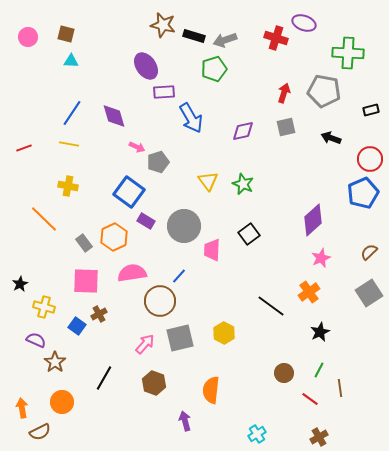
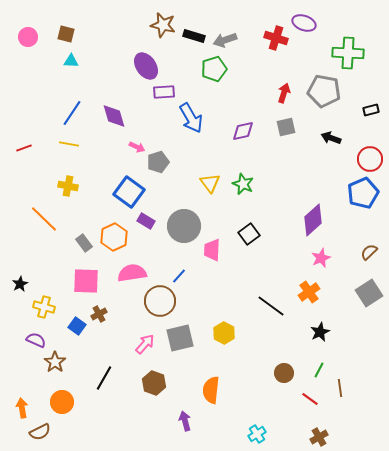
yellow triangle at (208, 181): moved 2 px right, 2 px down
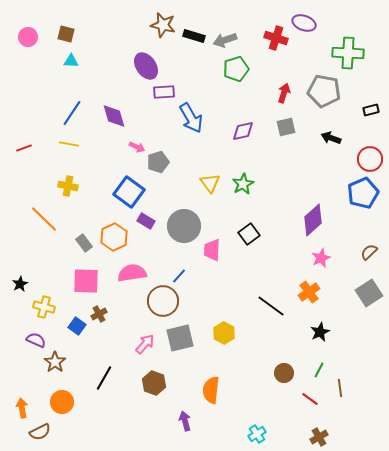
green pentagon at (214, 69): moved 22 px right
green star at (243, 184): rotated 20 degrees clockwise
brown circle at (160, 301): moved 3 px right
